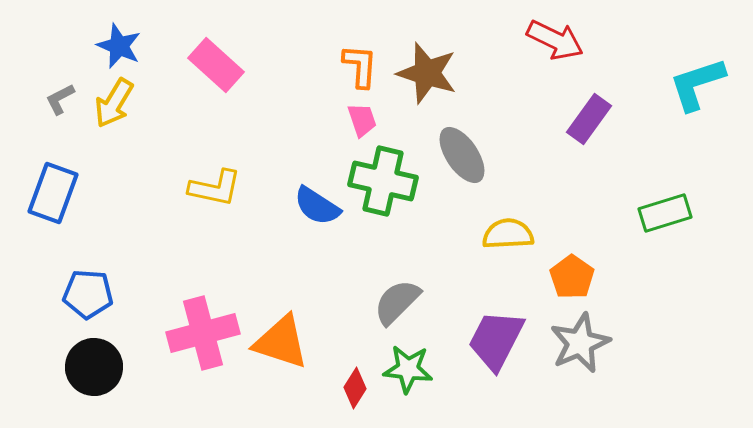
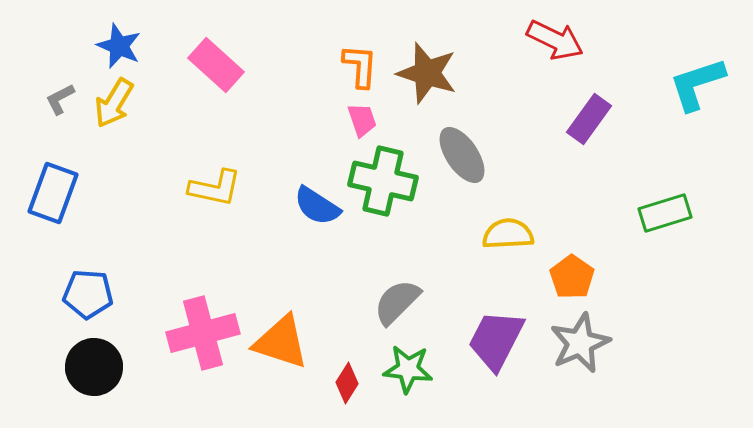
red diamond: moved 8 px left, 5 px up
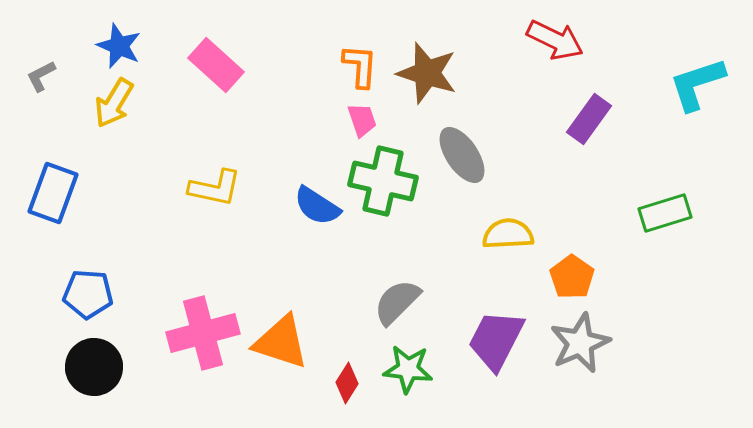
gray L-shape: moved 19 px left, 23 px up
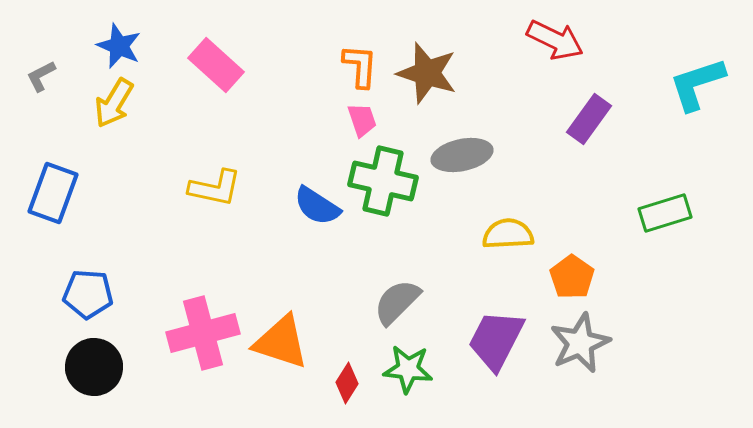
gray ellipse: rotated 68 degrees counterclockwise
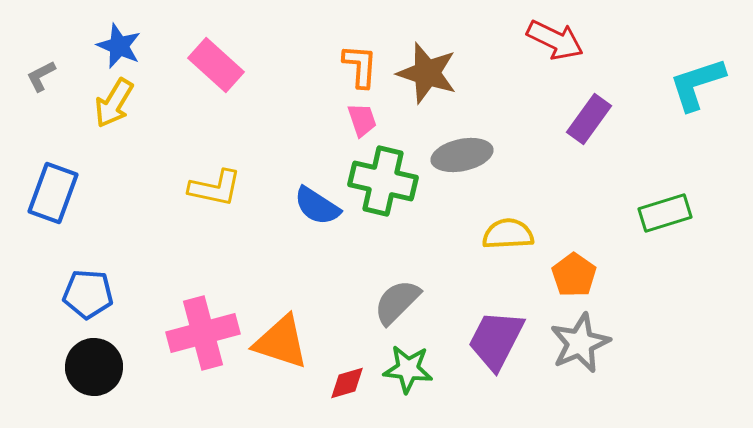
orange pentagon: moved 2 px right, 2 px up
red diamond: rotated 42 degrees clockwise
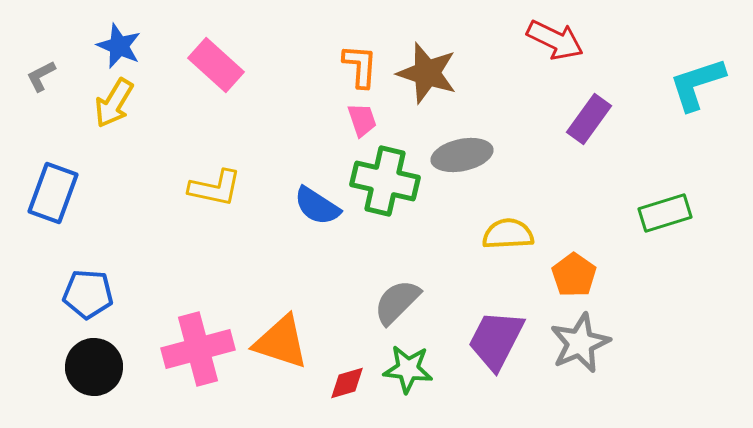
green cross: moved 2 px right
pink cross: moved 5 px left, 16 px down
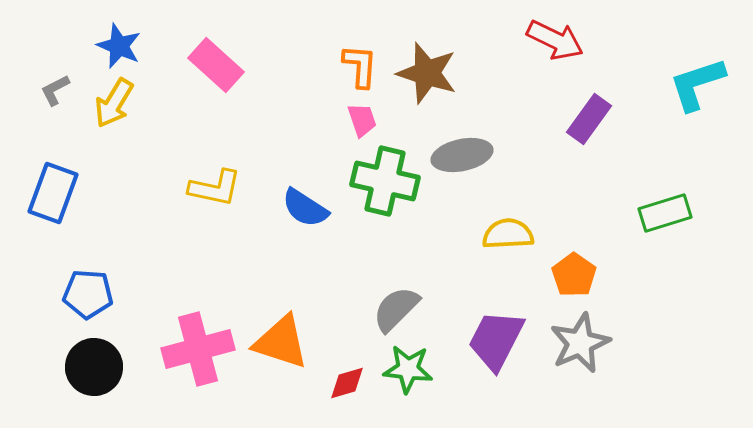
gray L-shape: moved 14 px right, 14 px down
blue semicircle: moved 12 px left, 2 px down
gray semicircle: moved 1 px left, 7 px down
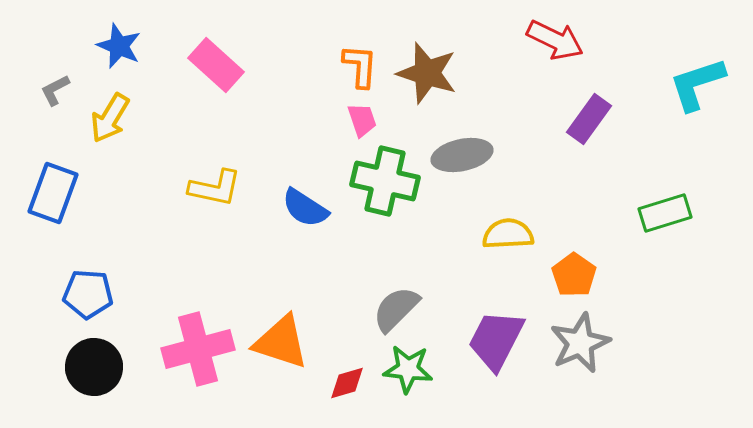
yellow arrow: moved 4 px left, 15 px down
